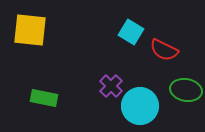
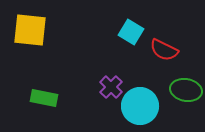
purple cross: moved 1 px down
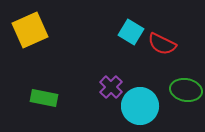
yellow square: rotated 30 degrees counterclockwise
red semicircle: moved 2 px left, 6 px up
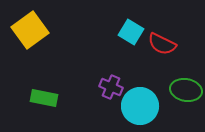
yellow square: rotated 12 degrees counterclockwise
purple cross: rotated 20 degrees counterclockwise
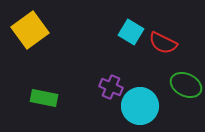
red semicircle: moved 1 px right, 1 px up
green ellipse: moved 5 px up; rotated 16 degrees clockwise
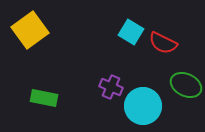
cyan circle: moved 3 px right
